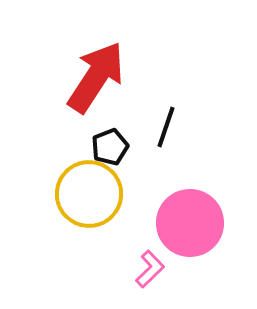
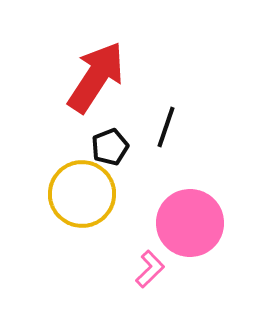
yellow circle: moved 7 px left
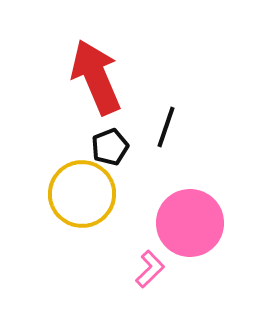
red arrow: rotated 56 degrees counterclockwise
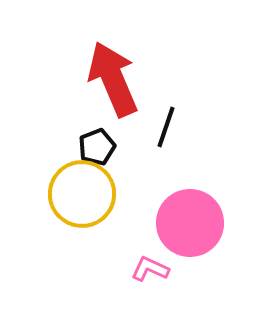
red arrow: moved 17 px right, 2 px down
black pentagon: moved 13 px left
pink L-shape: rotated 111 degrees counterclockwise
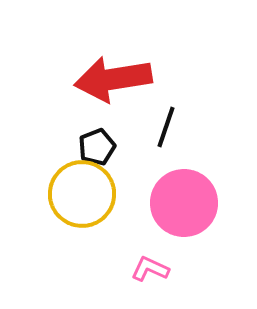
red arrow: rotated 76 degrees counterclockwise
pink circle: moved 6 px left, 20 px up
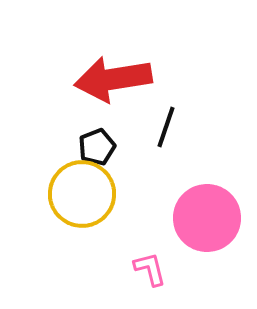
pink circle: moved 23 px right, 15 px down
pink L-shape: rotated 51 degrees clockwise
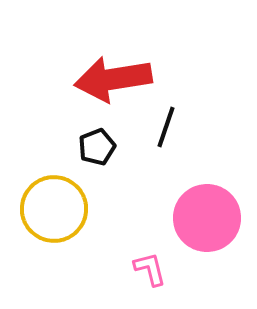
yellow circle: moved 28 px left, 15 px down
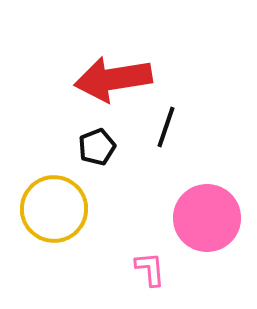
pink L-shape: rotated 9 degrees clockwise
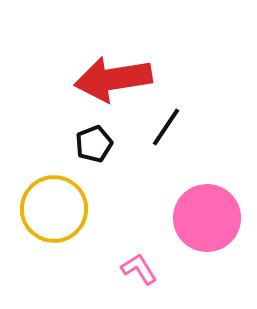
black line: rotated 15 degrees clockwise
black pentagon: moved 3 px left, 3 px up
pink L-shape: moved 11 px left; rotated 27 degrees counterclockwise
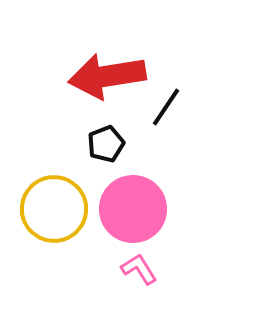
red arrow: moved 6 px left, 3 px up
black line: moved 20 px up
black pentagon: moved 12 px right
pink circle: moved 74 px left, 9 px up
